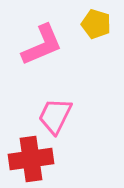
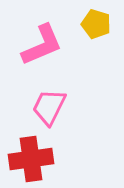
pink trapezoid: moved 6 px left, 9 px up
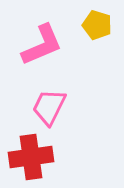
yellow pentagon: moved 1 px right, 1 px down
red cross: moved 2 px up
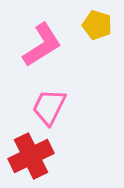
pink L-shape: rotated 9 degrees counterclockwise
red cross: moved 1 px up; rotated 18 degrees counterclockwise
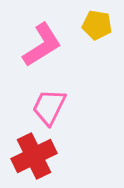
yellow pentagon: rotated 8 degrees counterclockwise
red cross: moved 3 px right
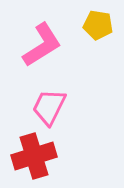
yellow pentagon: moved 1 px right
red cross: rotated 9 degrees clockwise
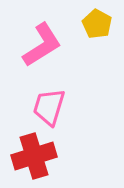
yellow pentagon: moved 1 px left, 1 px up; rotated 20 degrees clockwise
pink trapezoid: rotated 9 degrees counterclockwise
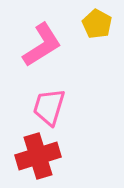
red cross: moved 4 px right
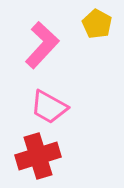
pink L-shape: rotated 15 degrees counterclockwise
pink trapezoid: rotated 78 degrees counterclockwise
